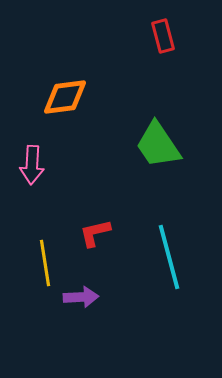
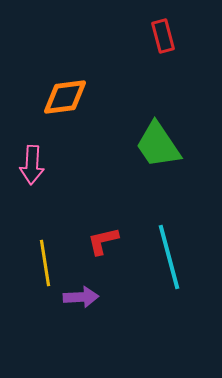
red L-shape: moved 8 px right, 8 px down
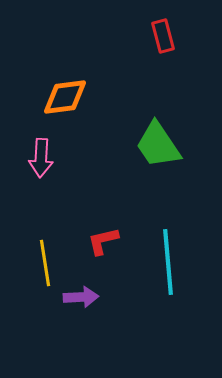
pink arrow: moved 9 px right, 7 px up
cyan line: moved 1 px left, 5 px down; rotated 10 degrees clockwise
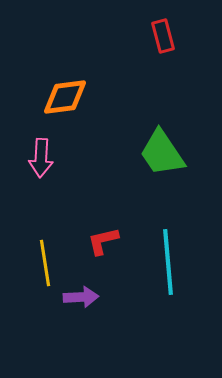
green trapezoid: moved 4 px right, 8 px down
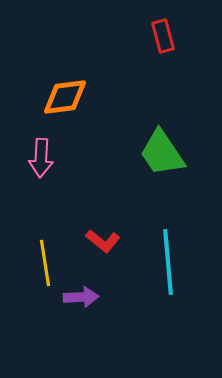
red L-shape: rotated 128 degrees counterclockwise
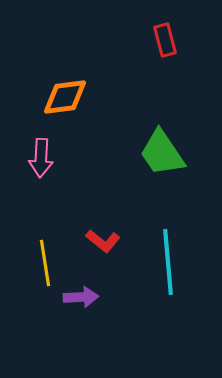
red rectangle: moved 2 px right, 4 px down
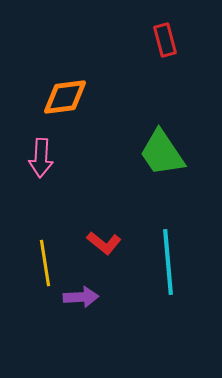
red L-shape: moved 1 px right, 2 px down
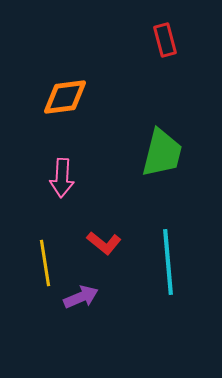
green trapezoid: rotated 132 degrees counterclockwise
pink arrow: moved 21 px right, 20 px down
purple arrow: rotated 20 degrees counterclockwise
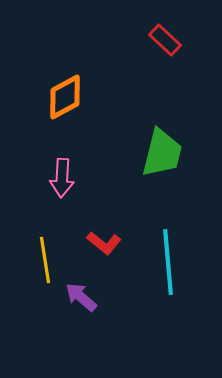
red rectangle: rotated 32 degrees counterclockwise
orange diamond: rotated 21 degrees counterclockwise
yellow line: moved 3 px up
purple arrow: rotated 116 degrees counterclockwise
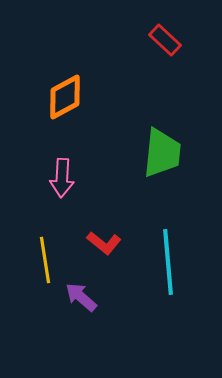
green trapezoid: rotated 8 degrees counterclockwise
